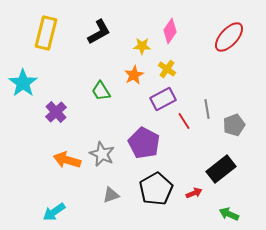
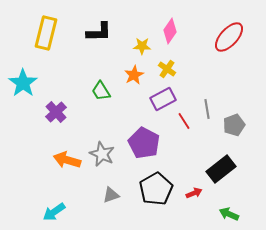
black L-shape: rotated 28 degrees clockwise
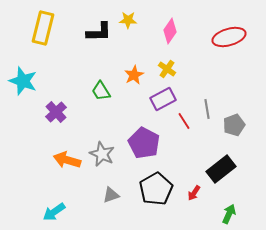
yellow rectangle: moved 3 px left, 5 px up
red ellipse: rotated 32 degrees clockwise
yellow star: moved 14 px left, 26 px up
cyan star: moved 2 px up; rotated 16 degrees counterclockwise
red arrow: rotated 147 degrees clockwise
green arrow: rotated 90 degrees clockwise
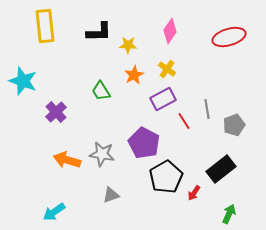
yellow star: moved 25 px down
yellow rectangle: moved 2 px right, 2 px up; rotated 20 degrees counterclockwise
gray star: rotated 15 degrees counterclockwise
black pentagon: moved 10 px right, 12 px up
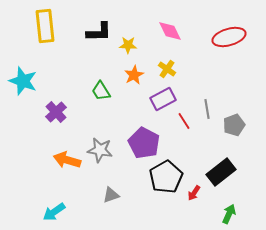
pink diamond: rotated 60 degrees counterclockwise
gray star: moved 2 px left, 4 px up
black rectangle: moved 3 px down
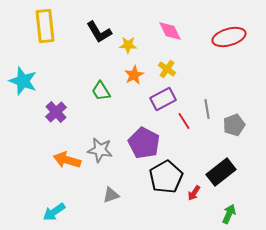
black L-shape: rotated 60 degrees clockwise
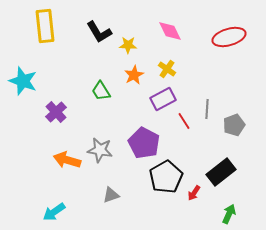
gray line: rotated 12 degrees clockwise
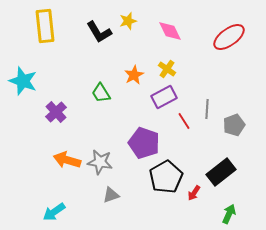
red ellipse: rotated 20 degrees counterclockwise
yellow star: moved 24 px up; rotated 18 degrees counterclockwise
green trapezoid: moved 2 px down
purple rectangle: moved 1 px right, 2 px up
purple pentagon: rotated 8 degrees counterclockwise
gray star: moved 12 px down
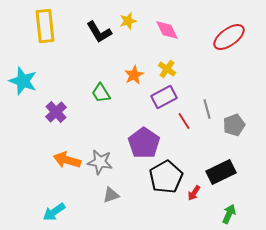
pink diamond: moved 3 px left, 1 px up
gray line: rotated 18 degrees counterclockwise
purple pentagon: rotated 16 degrees clockwise
black rectangle: rotated 12 degrees clockwise
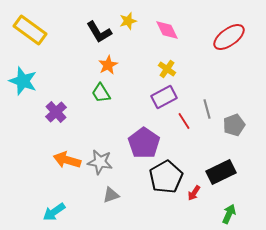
yellow rectangle: moved 15 px left, 4 px down; rotated 48 degrees counterclockwise
orange star: moved 26 px left, 10 px up
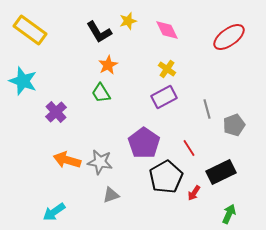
red line: moved 5 px right, 27 px down
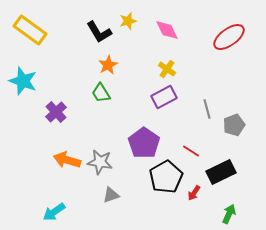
red line: moved 2 px right, 3 px down; rotated 24 degrees counterclockwise
